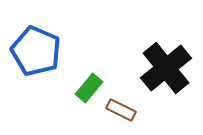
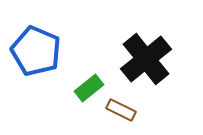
black cross: moved 20 px left, 9 px up
green rectangle: rotated 12 degrees clockwise
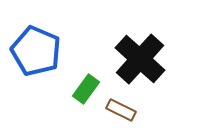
black cross: moved 6 px left; rotated 9 degrees counterclockwise
green rectangle: moved 3 px left, 1 px down; rotated 16 degrees counterclockwise
